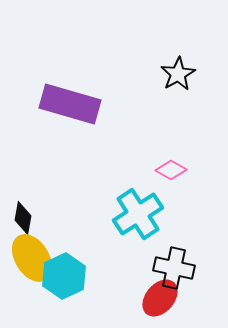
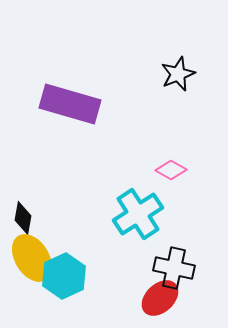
black star: rotated 8 degrees clockwise
red ellipse: rotated 6 degrees clockwise
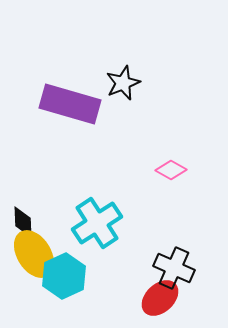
black star: moved 55 px left, 9 px down
cyan cross: moved 41 px left, 9 px down
black diamond: moved 4 px down; rotated 12 degrees counterclockwise
yellow ellipse: moved 2 px right, 4 px up
black cross: rotated 12 degrees clockwise
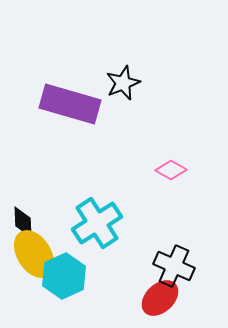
black cross: moved 2 px up
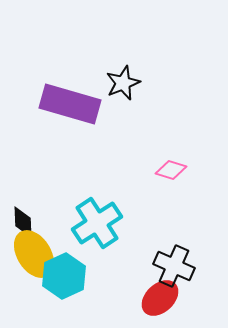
pink diamond: rotated 12 degrees counterclockwise
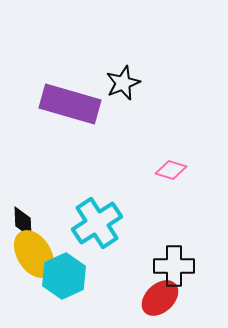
black cross: rotated 24 degrees counterclockwise
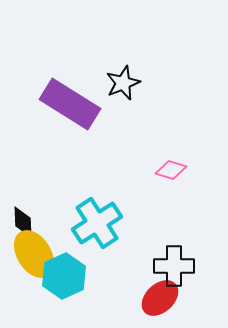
purple rectangle: rotated 16 degrees clockwise
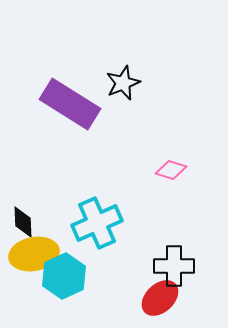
cyan cross: rotated 9 degrees clockwise
yellow ellipse: rotated 69 degrees counterclockwise
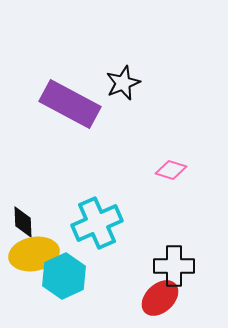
purple rectangle: rotated 4 degrees counterclockwise
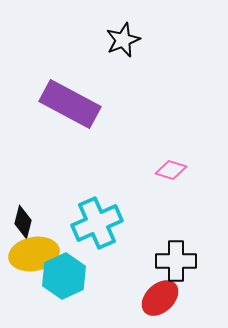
black star: moved 43 px up
black diamond: rotated 16 degrees clockwise
black cross: moved 2 px right, 5 px up
